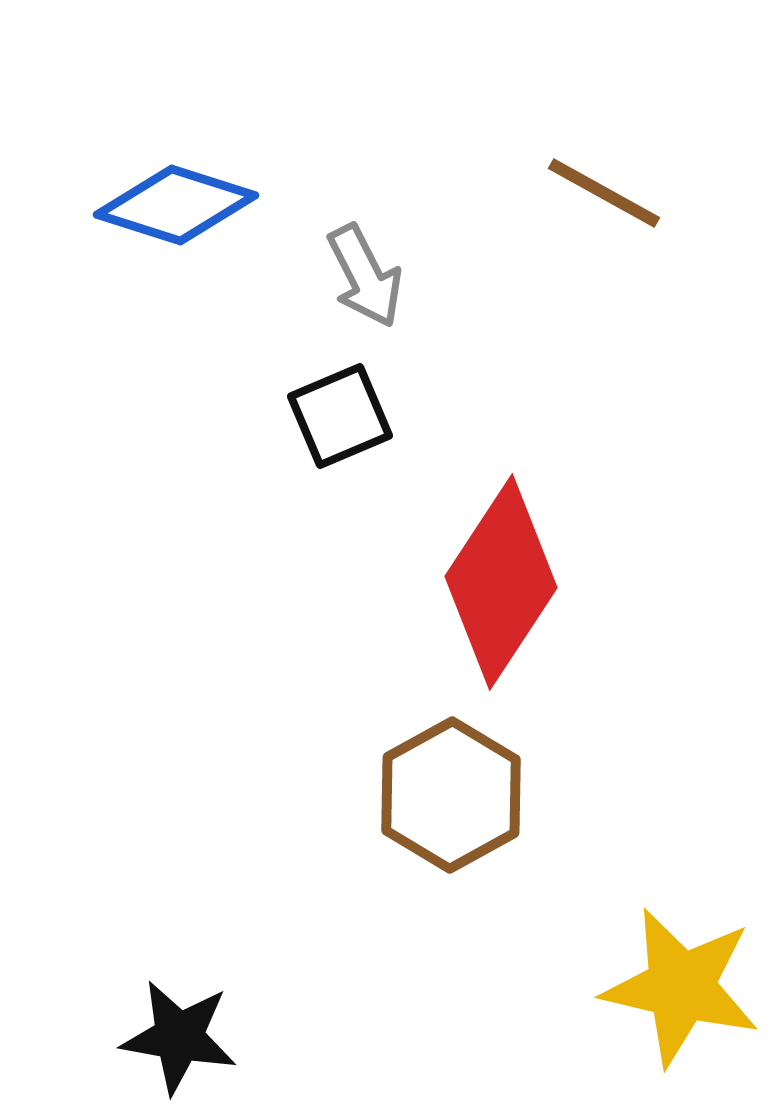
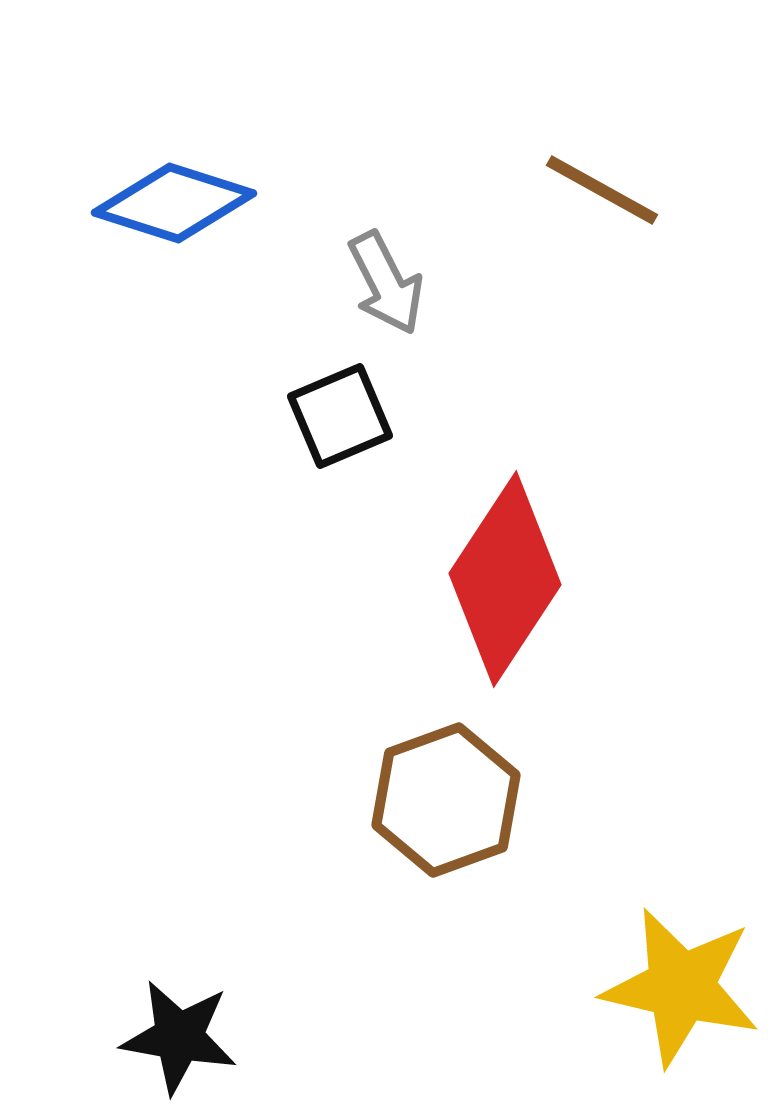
brown line: moved 2 px left, 3 px up
blue diamond: moved 2 px left, 2 px up
gray arrow: moved 21 px right, 7 px down
red diamond: moved 4 px right, 3 px up
brown hexagon: moved 5 px left, 5 px down; rotated 9 degrees clockwise
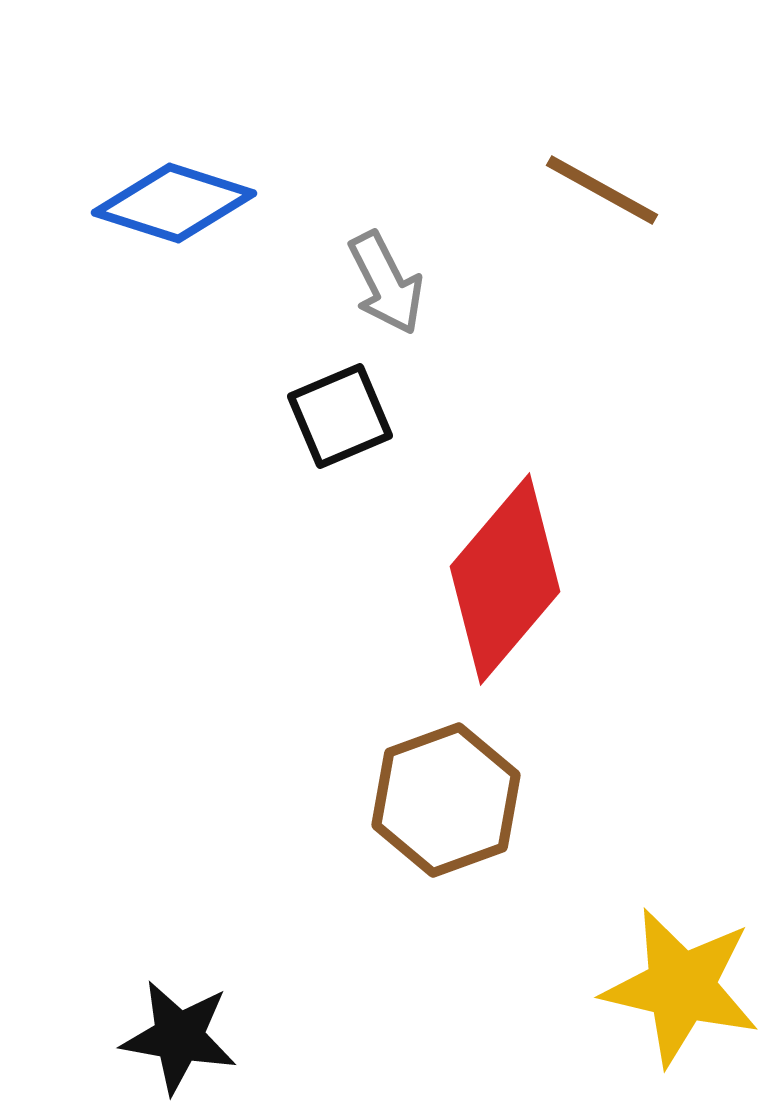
red diamond: rotated 7 degrees clockwise
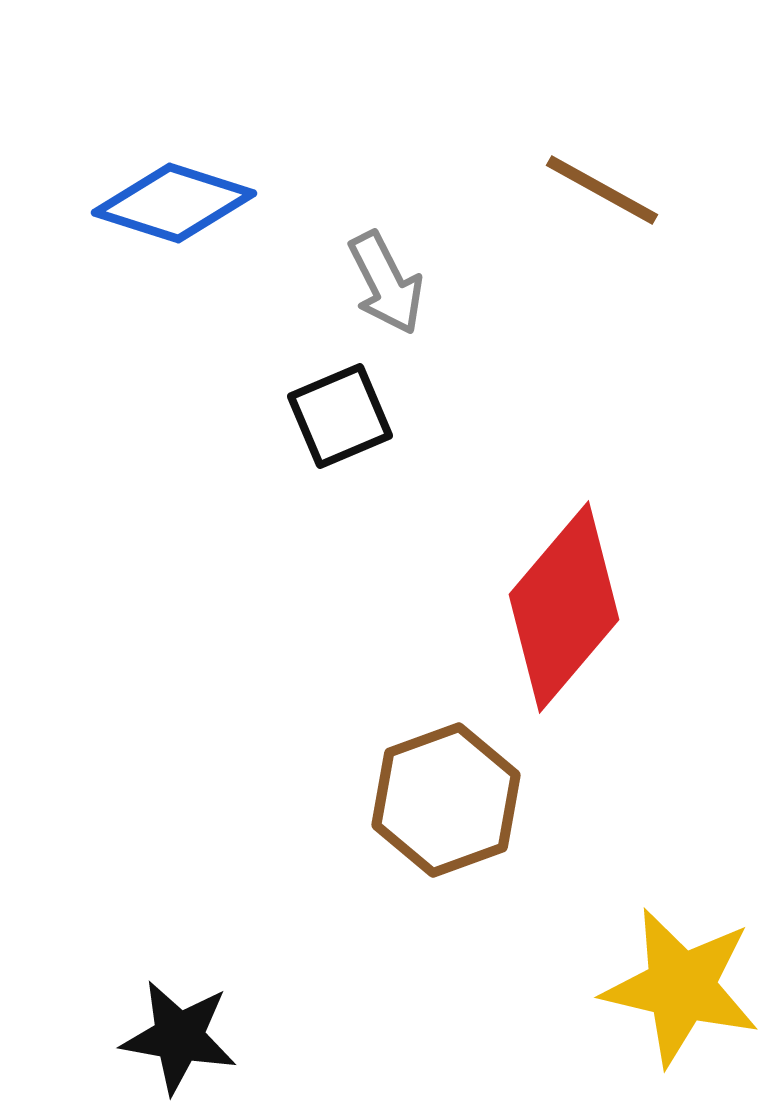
red diamond: moved 59 px right, 28 px down
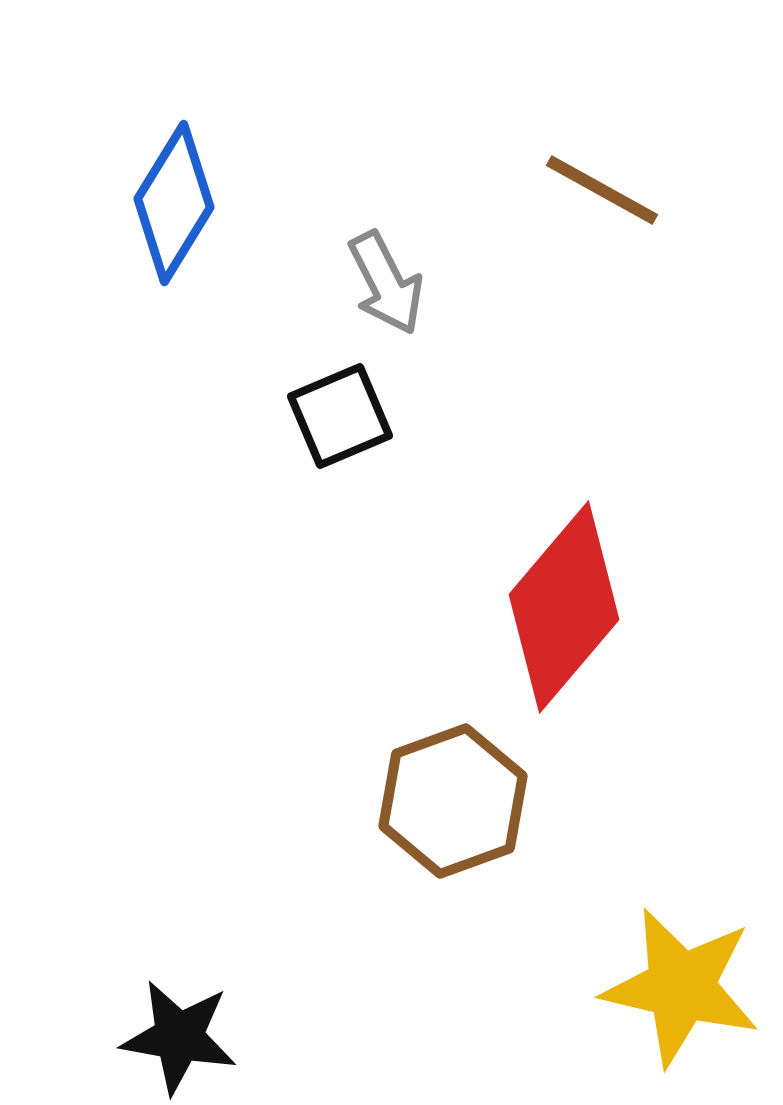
blue diamond: rotated 76 degrees counterclockwise
brown hexagon: moved 7 px right, 1 px down
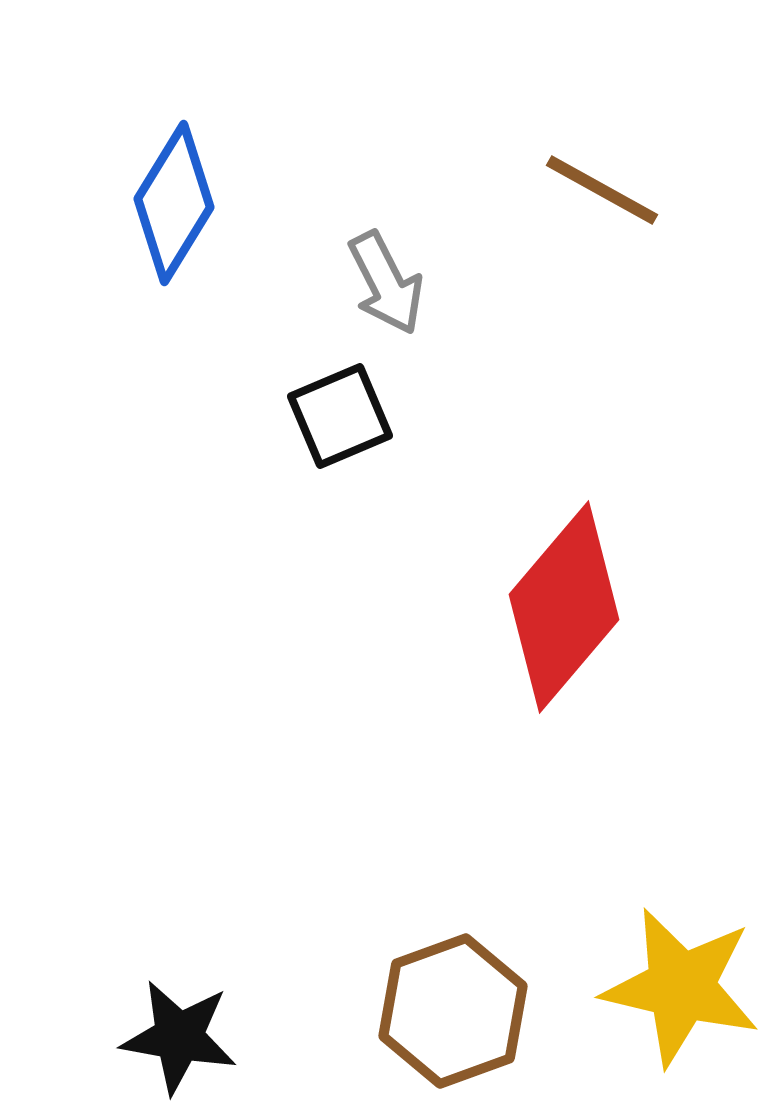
brown hexagon: moved 210 px down
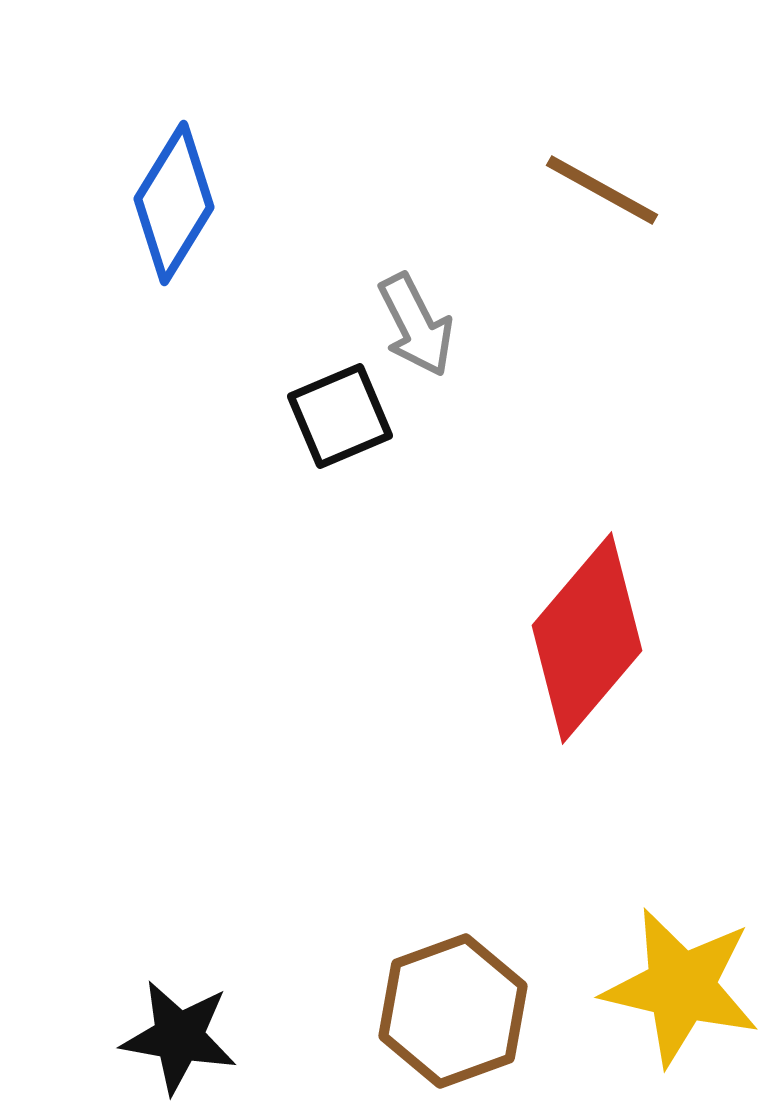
gray arrow: moved 30 px right, 42 px down
red diamond: moved 23 px right, 31 px down
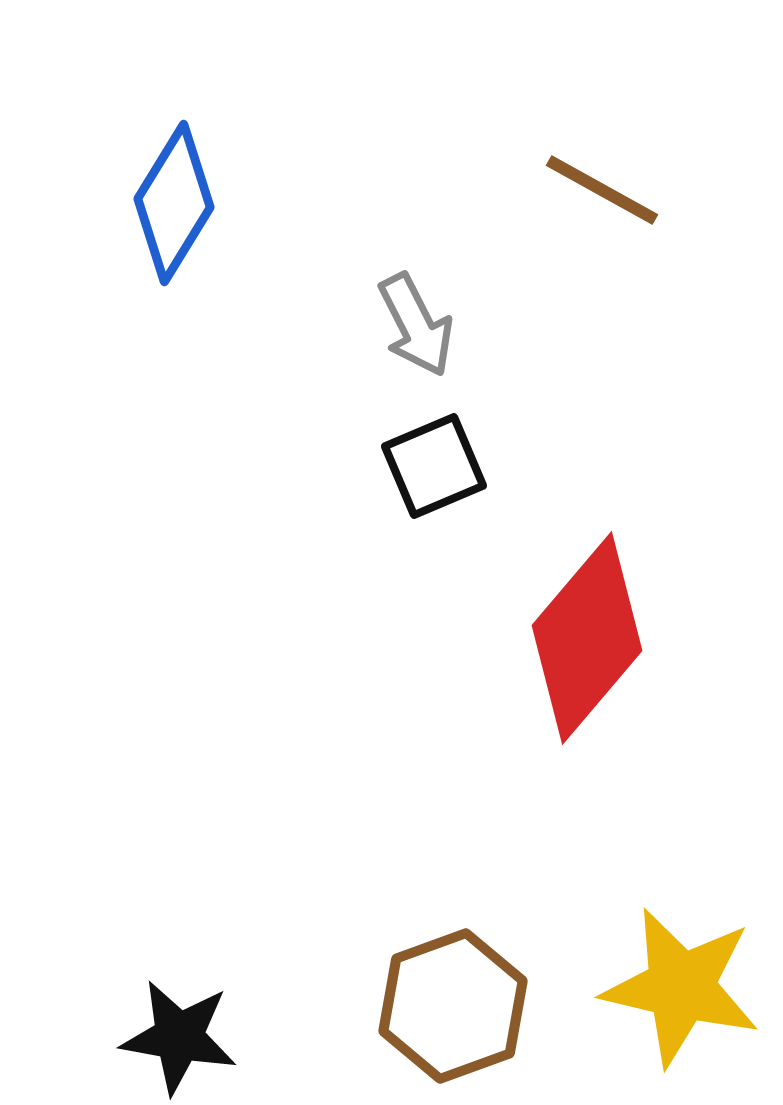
black square: moved 94 px right, 50 px down
brown hexagon: moved 5 px up
